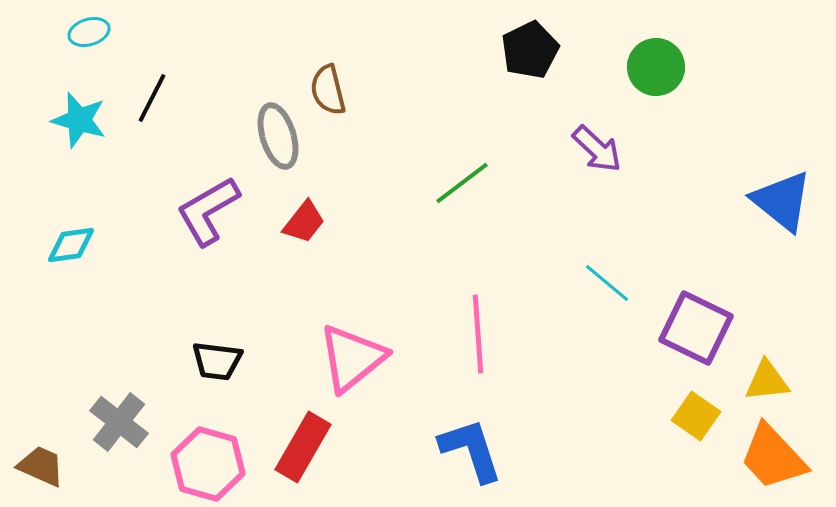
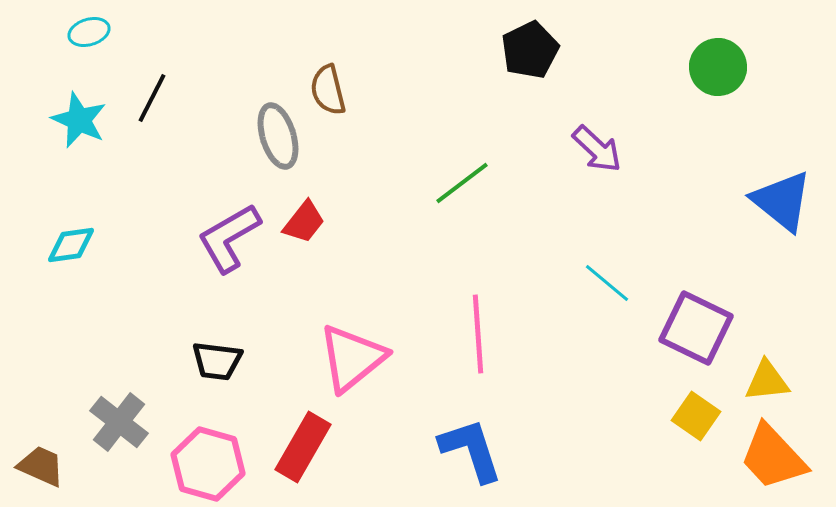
green circle: moved 62 px right
cyan star: rotated 8 degrees clockwise
purple L-shape: moved 21 px right, 27 px down
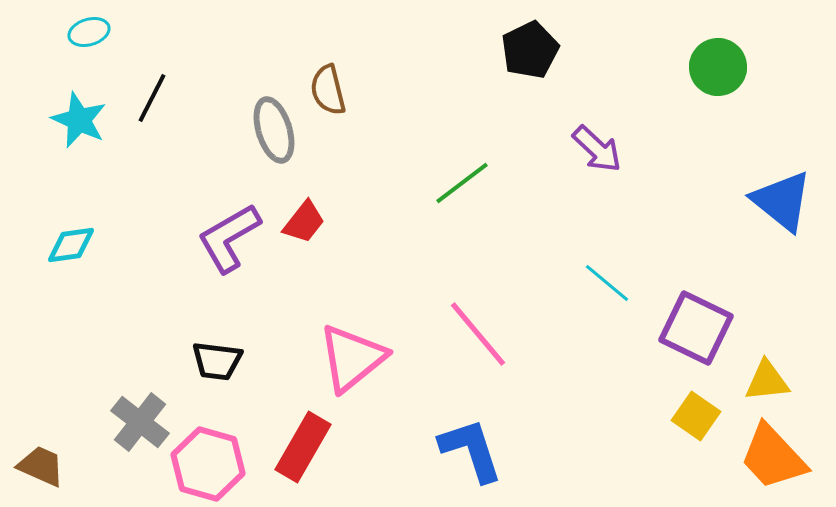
gray ellipse: moved 4 px left, 6 px up
pink line: rotated 36 degrees counterclockwise
gray cross: moved 21 px right
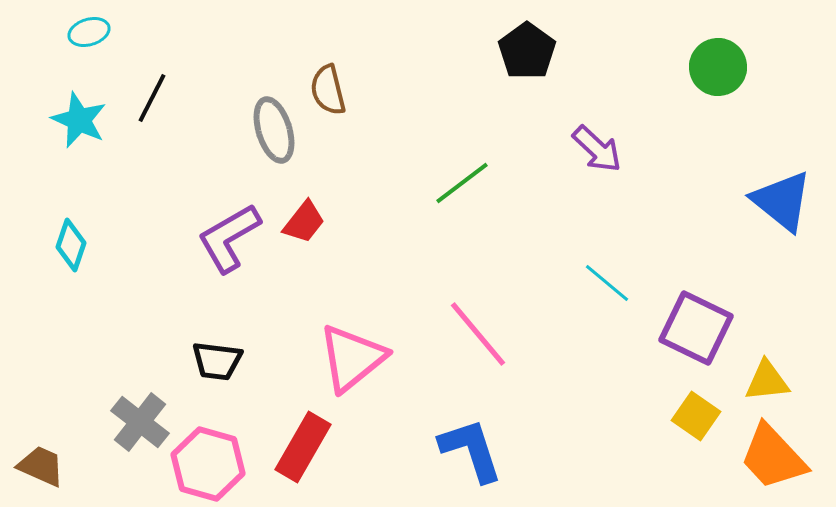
black pentagon: moved 3 px left, 1 px down; rotated 10 degrees counterclockwise
cyan diamond: rotated 63 degrees counterclockwise
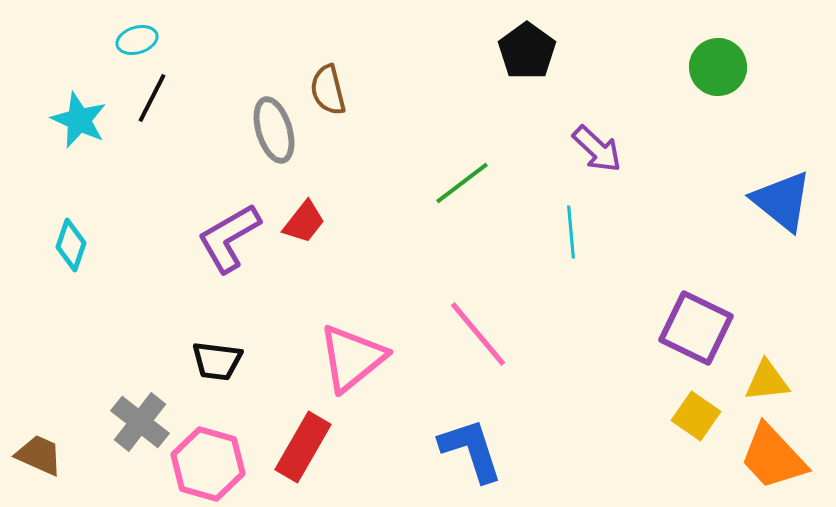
cyan ellipse: moved 48 px right, 8 px down
cyan line: moved 36 px left, 51 px up; rotated 45 degrees clockwise
brown trapezoid: moved 2 px left, 11 px up
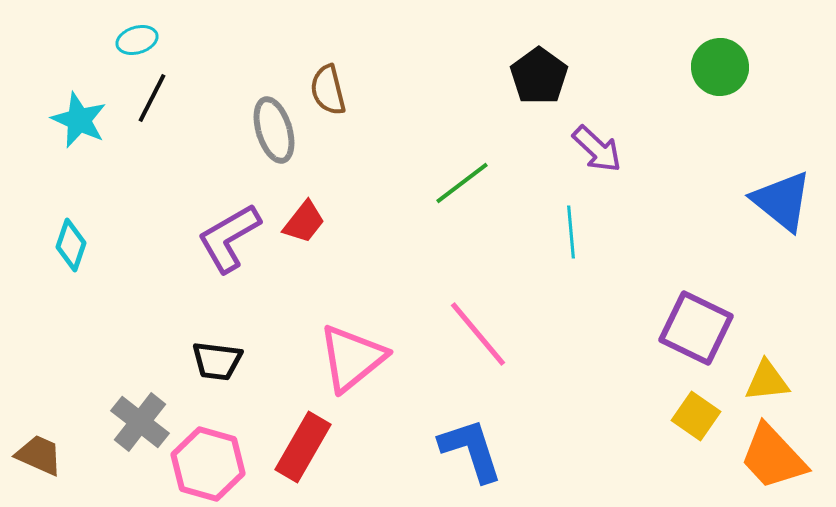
black pentagon: moved 12 px right, 25 px down
green circle: moved 2 px right
